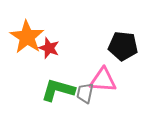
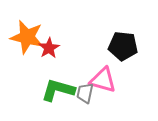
orange star: rotated 20 degrees counterclockwise
red star: rotated 20 degrees clockwise
pink triangle: rotated 12 degrees clockwise
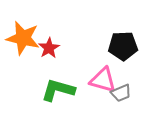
orange star: moved 4 px left, 1 px down
black pentagon: rotated 8 degrees counterclockwise
gray trapezoid: moved 36 px right; rotated 125 degrees counterclockwise
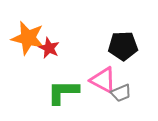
orange star: moved 5 px right
red star: rotated 15 degrees counterclockwise
pink triangle: rotated 12 degrees clockwise
green L-shape: moved 5 px right, 2 px down; rotated 16 degrees counterclockwise
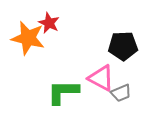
red star: moved 25 px up
pink triangle: moved 2 px left, 2 px up
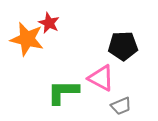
orange star: moved 1 px left, 1 px down
gray trapezoid: moved 13 px down
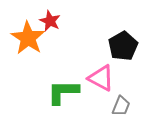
red star: moved 1 px right, 2 px up
orange star: moved 1 px right, 1 px up; rotated 20 degrees clockwise
black pentagon: rotated 28 degrees counterclockwise
gray trapezoid: rotated 45 degrees counterclockwise
